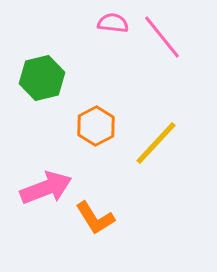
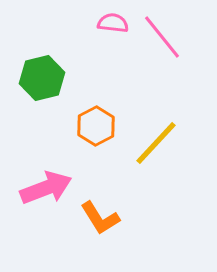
orange L-shape: moved 5 px right
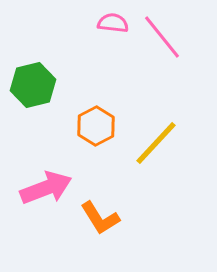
green hexagon: moved 9 px left, 7 px down
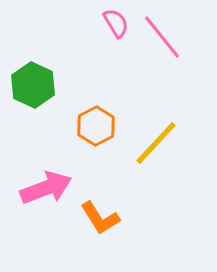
pink semicircle: moved 3 px right; rotated 52 degrees clockwise
green hexagon: rotated 21 degrees counterclockwise
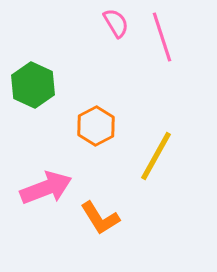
pink line: rotated 21 degrees clockwise
yellow line: moved 13 px down; rotated 14 degrees counterclockwise
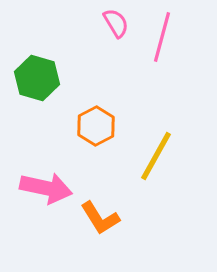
pink line: rotated 33 degrees clockwise
green hexagon: moved 4 px right, 7 px up; rotated 9 degrees counterclockwise
pink arrow: rotated 33 degrees clockwise
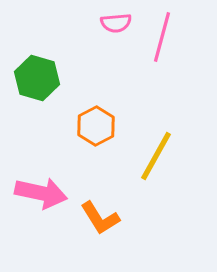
pink semicircle: rotated 116 degrees clockwise
pink arrow: moved 5 px left, 5 px down
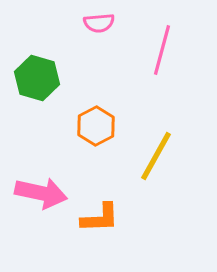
pink semicircle: moved 17 px left
pink line: moved 13 px down
orange L-shape: rotated 60 degrees counterclockwise
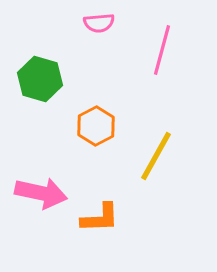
green hexagon: moved 3 px right, 1 px down
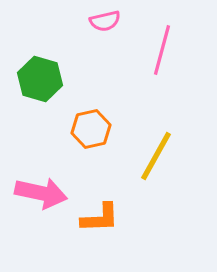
pink semicircle: moved 6 px right, 2 px up; rotated 8 degrees counterclockwise
orange hexagon: moved 5 px left, 3 px down; rotated 15 degrees clockwise
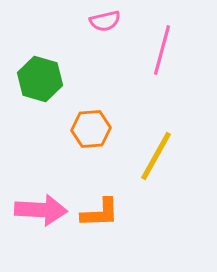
orange hexagon: rotated 9 degrees clockwise
pink arrow: moved 17 px down; rotated 9 degrees counterclockwise
orange L-shape: moved 5 px up
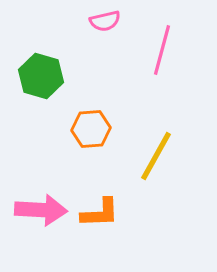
green hexagon: moved 1 px right, 3 px up
